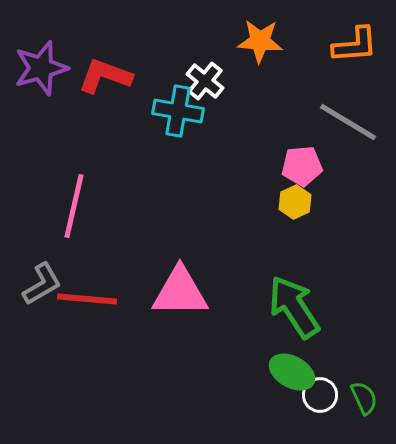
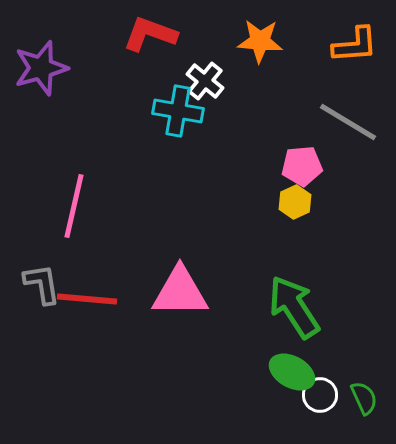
red L-shape: moved 45 px right, 42 px up
gray L-shape: rotated 69 degrees counterclockwise
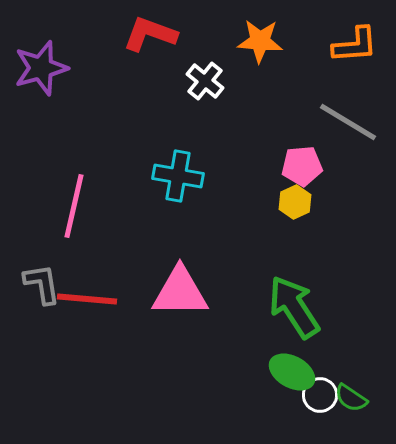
cyan cross: moved 65 px down
green semicircle: moved 13 px left; rotated 148 degrees clockwise
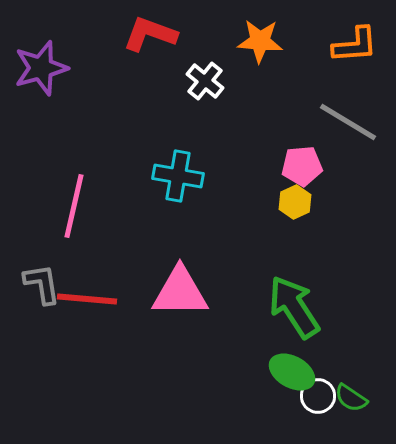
white circle: moved 2 px left, 1 px down
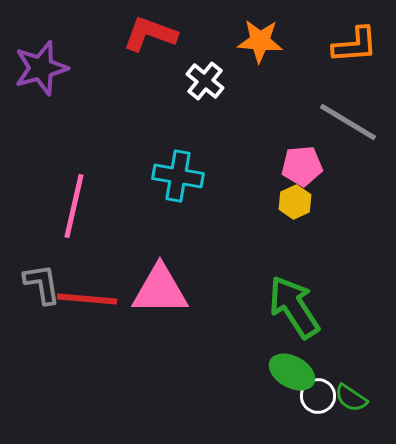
pink triangle: moved 20 px left, 2 px up
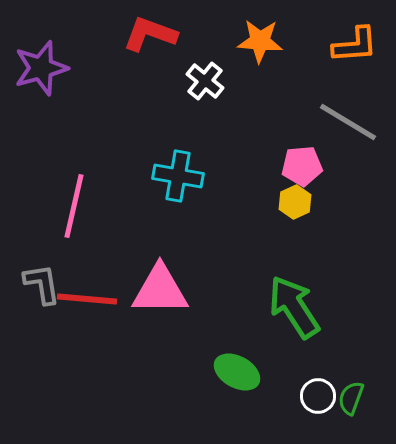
green ellipse: moved 55 px left
green semicircle: rotated 76 degrees clockwise
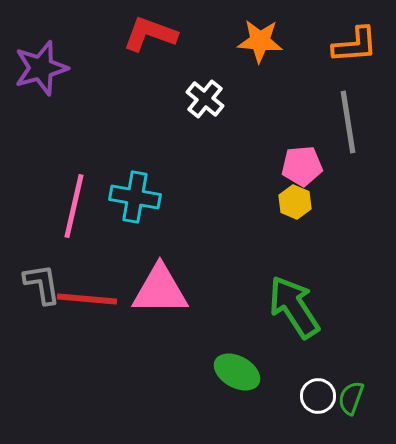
white cross: moved 18 px down
gray line: rotated 50 degrees clockwise
cyan cross: moved 43 px left, 21 px down
yellow hexagon: rotated 12 degrees counterclockwise
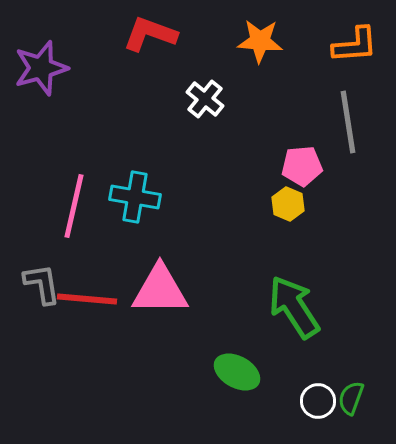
yellow hexagon: moved 7 px left, 2 px down
white circle: moved 5 px down
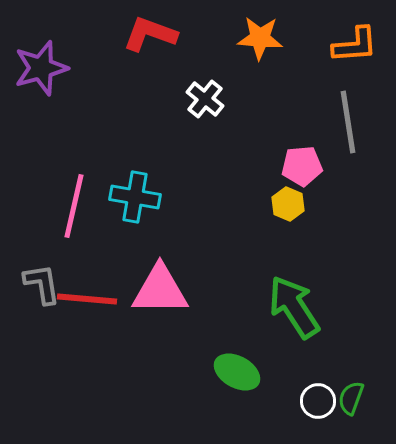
orange star: moved 3 px up
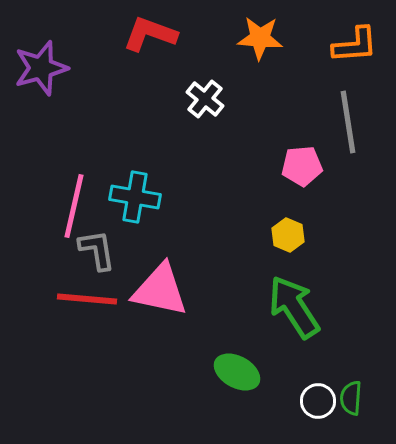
yellow hexagon: moved 31 px down
gray L-shape: moved 55 px right, 34 px up
pink triangle: rotated 12 degrees clockwise
green semicircle: rotated 16 degrees counterclockwise
